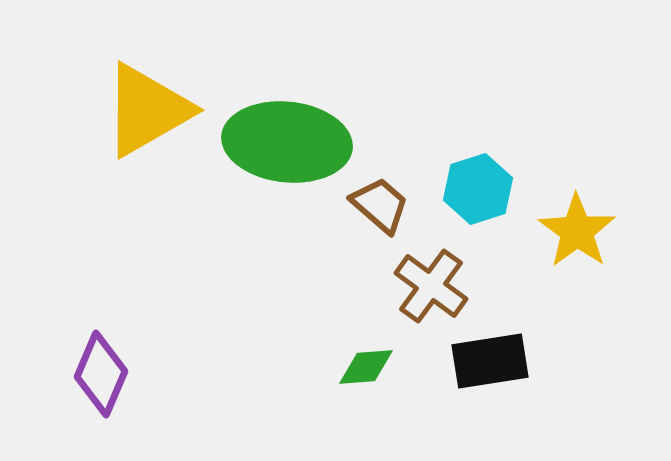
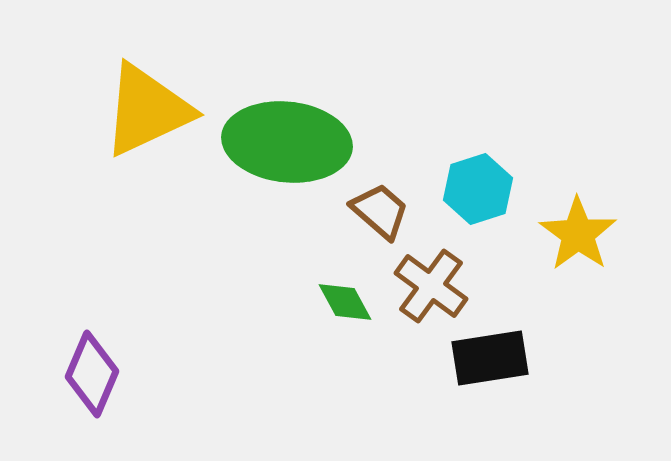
yellow triangle: rotated 5 degrees clockwise
brown trapezoid: moved 6 px down
yellow star: moved 1 px right, 3 px down
black rectangle: moved 3 px up
green diamond: moved 21 px left, 65 px up; rotated 66 degrees clockwise
purple diamond: moved 9 px left
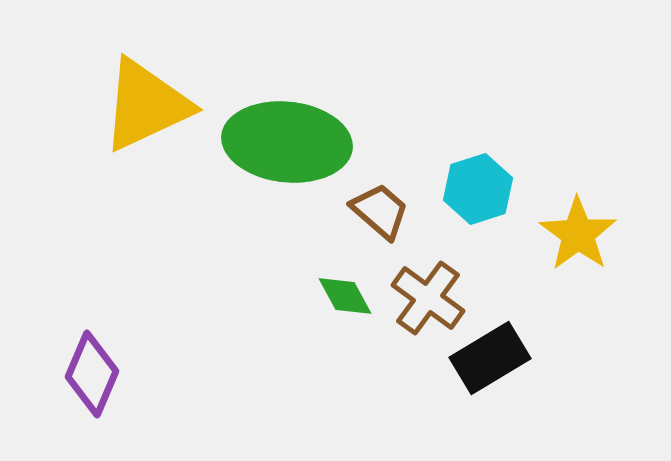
yellow triangle: moved 1 px left, 5 px up
brown cross: moved 3 px left, 12 px down
green diamond: moved 6 px up
black rectangle: rotated 22 degrees counterclockwise
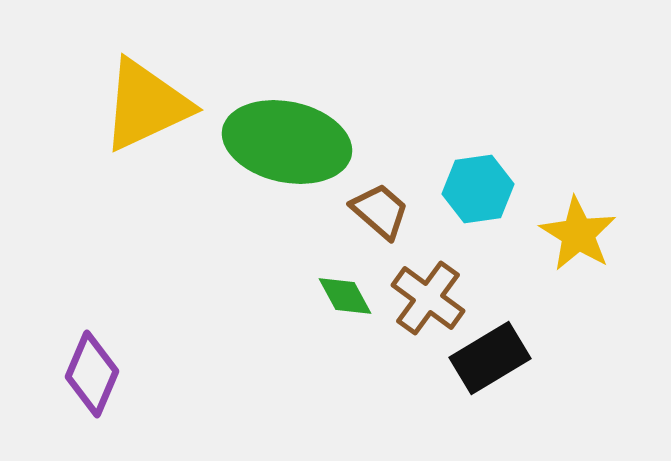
green ellipse: rotated 6 degrees clockwise
cyan hexagon: rotated 10 degrees clockwise
yellow star: rotated 4 degrees counterclockwise
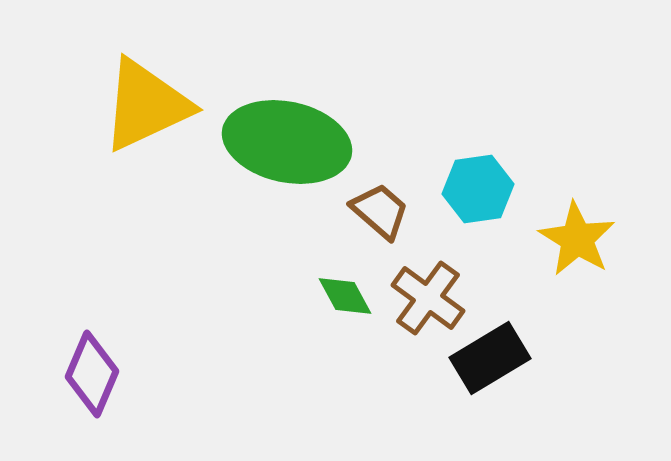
yellow star: moved 1 px left, 5 px down
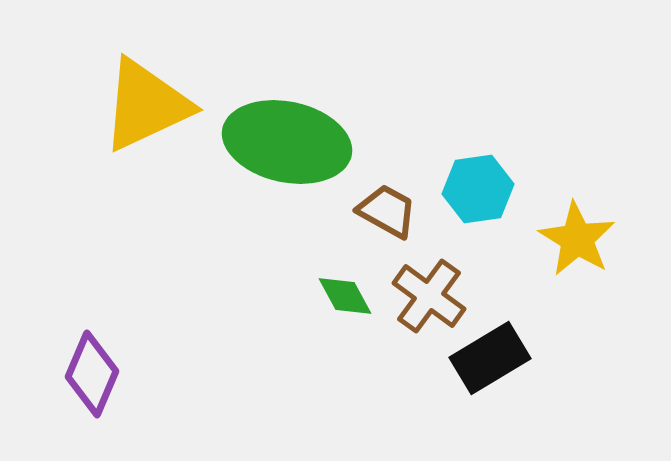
brown trapezoid: moved 7 px right; rotated 12 degrees counterclockwise
brown cross: moved 1 px right, 2 px up
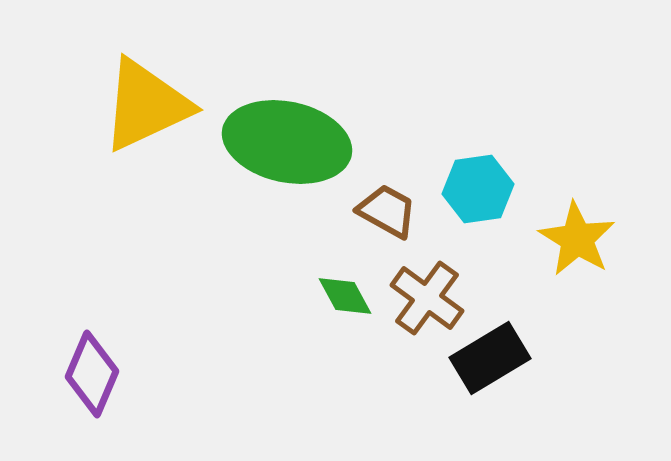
brown cross: moved 2 px left, 2 px down
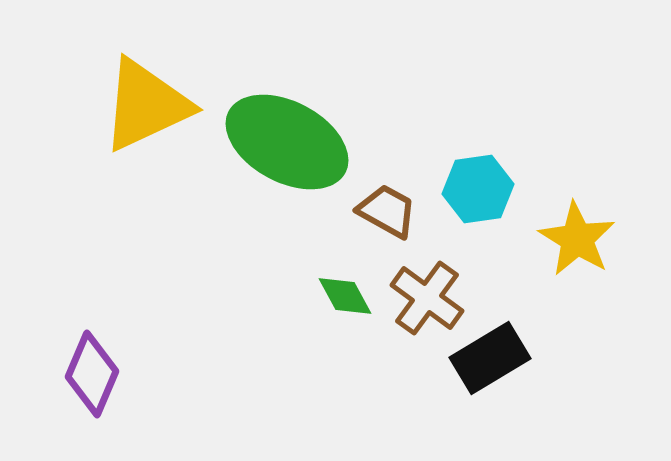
green ellipse: rotated 16 degrees clockwise
